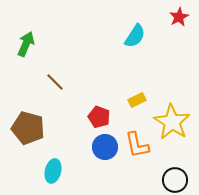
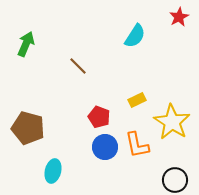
brown line: moved 23 px right, 16 px up
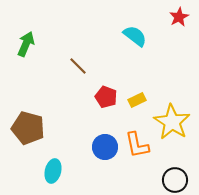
cyan semicircle: rotated 85 degrees counterclockwise
red pentagon: moved 7 px right, 20 px up
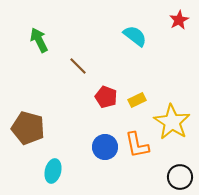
red star: moved 3 px down
green arrow: moved 13 px right, 4 px up; rotated 50 degrees counterclockwise
black circle: moved 5 px right, 3 px up
